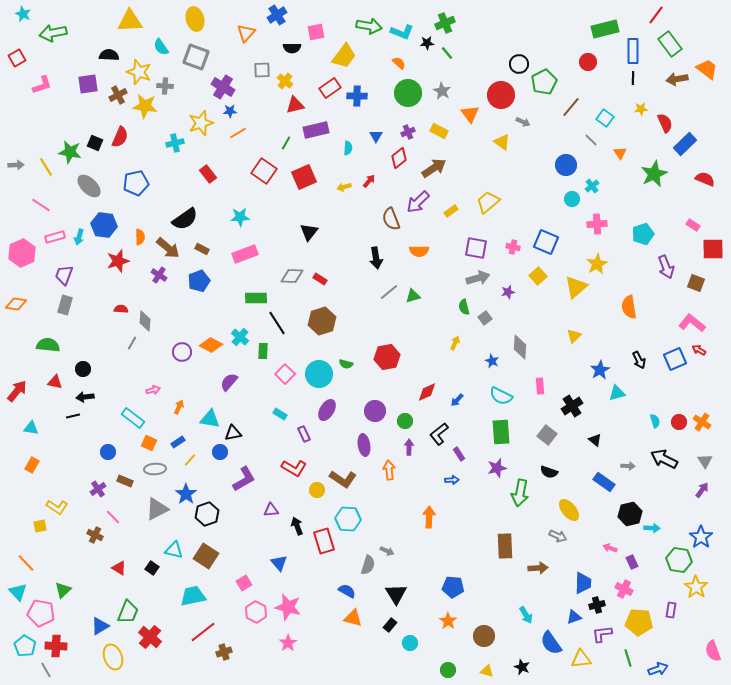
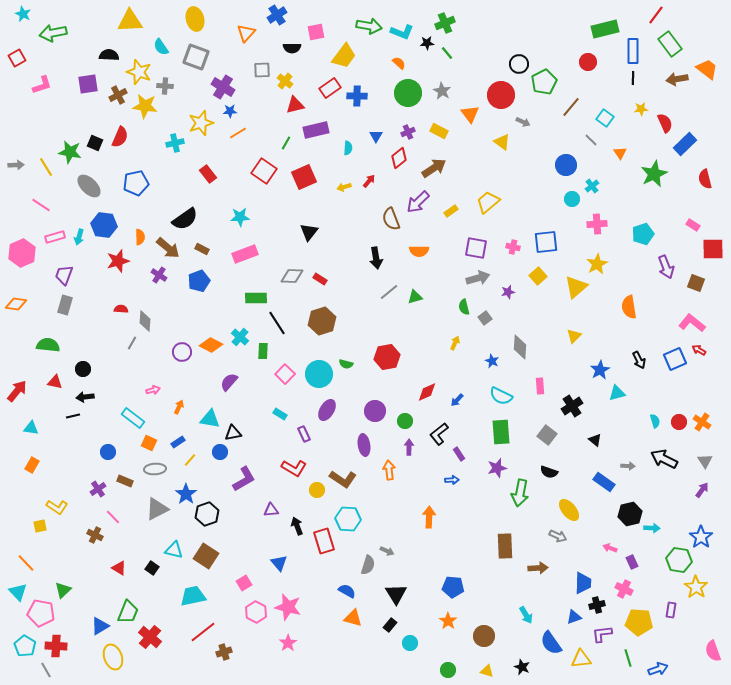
red semicircle at (705, 179): rotated 126 degrees counterclockwise
blue square at (546, 242): rotated 30 degrees counterclockwise
green triangle at (413, 296): moved 2 px right, 1 px down
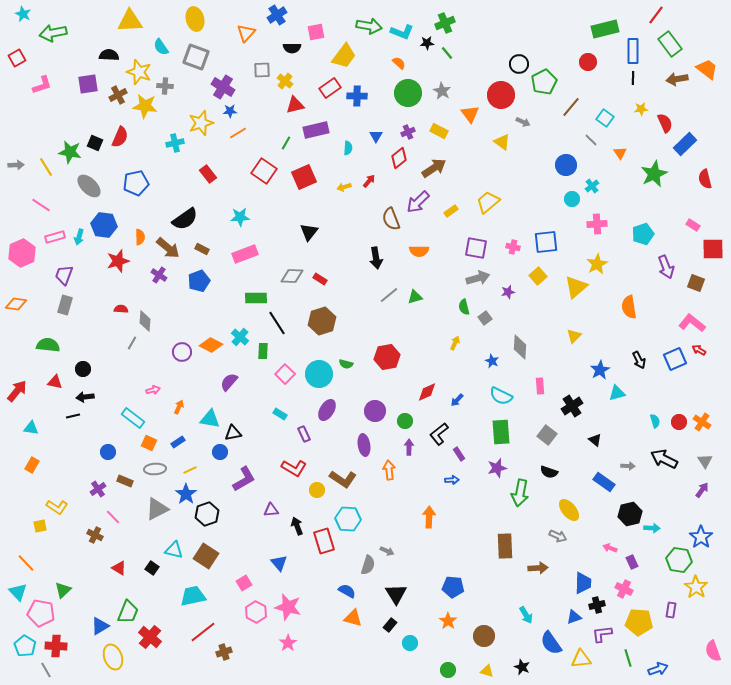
gray line at (389, 292): moved 3 px down
yellow line at (190, 460): moved 10 px down; rotated 24 degrees clockwise
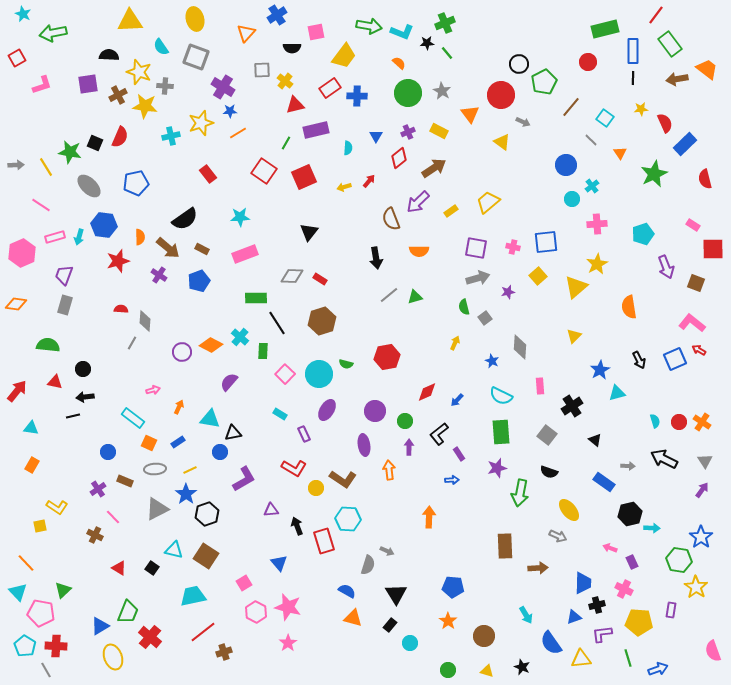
cyan cross at (175, 143): moved 4 px left, 7 px up
yellow circle at (317, 490): moved 1 px left, 2 px up
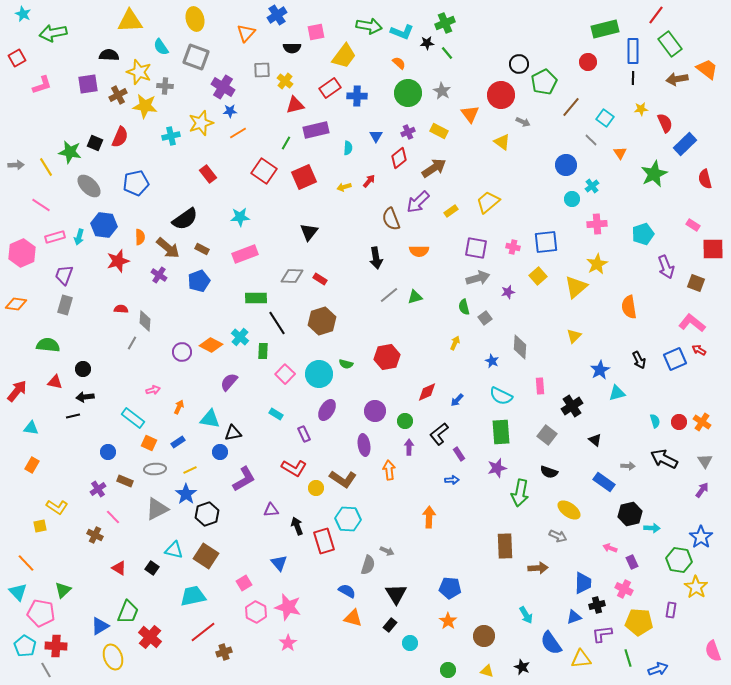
cyan rectangle at (280, 414): moved 4 px left
yellow ellipse at (569, 510): rotated 15 degrees counterclockwise
blue pentagon at (453, 587): moved 3 px left, 1 px down
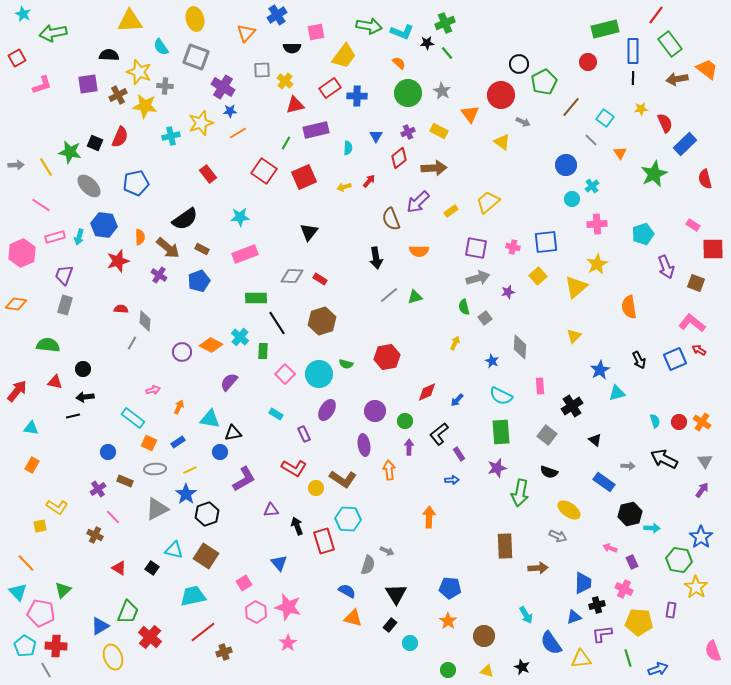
brown arrow at (434, 168): rotated 30 degrees clockwise
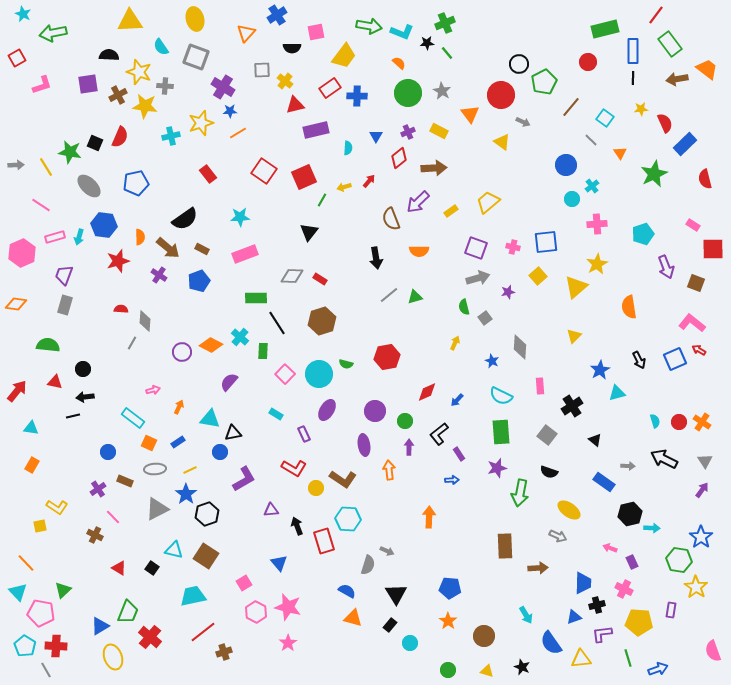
green line at (286, 143): moved 36 px right, 57 px down
purple square at (476, 248): rotated 10 degrees clockwise
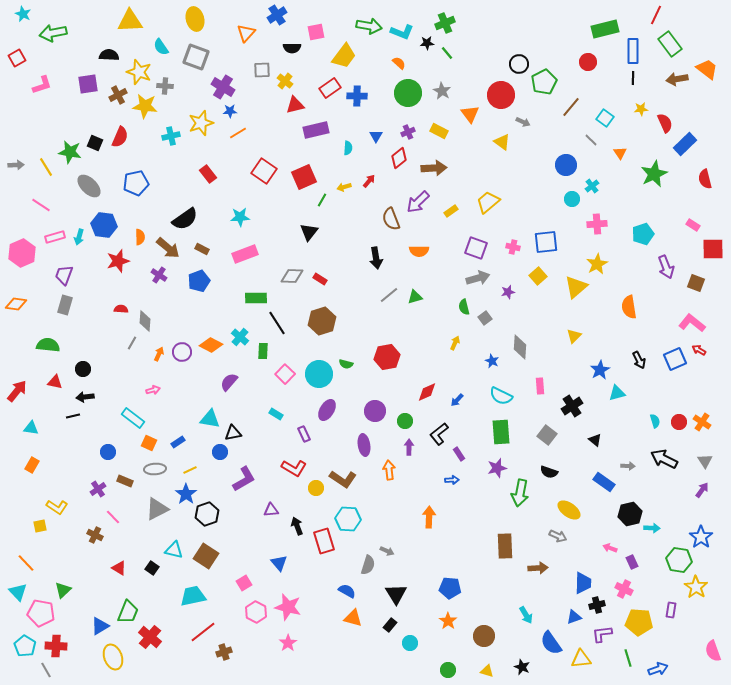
red line at (656, 15): rotated 12 degrees counterclockwise
orange arrow at (179, 407): moved 20 px left, 53 px up
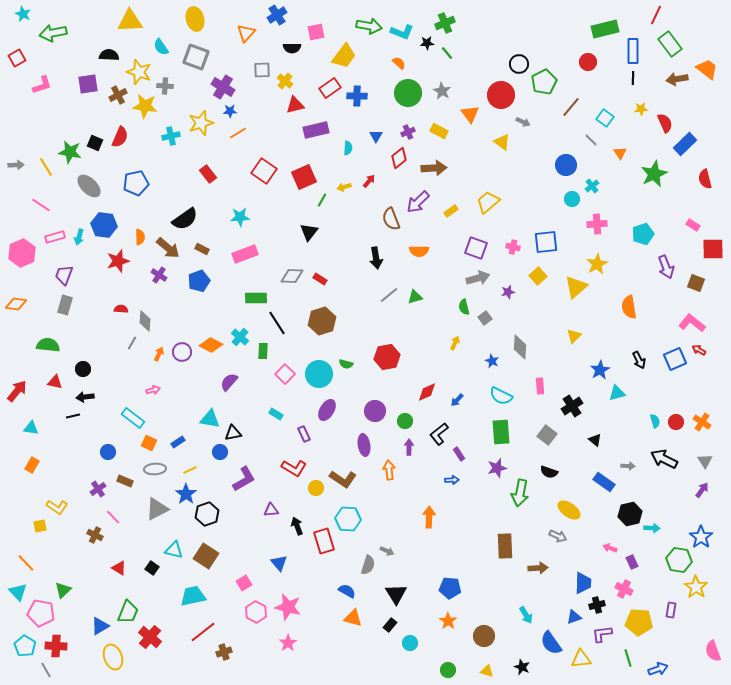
red circle at (679, 422): moved 3 px left
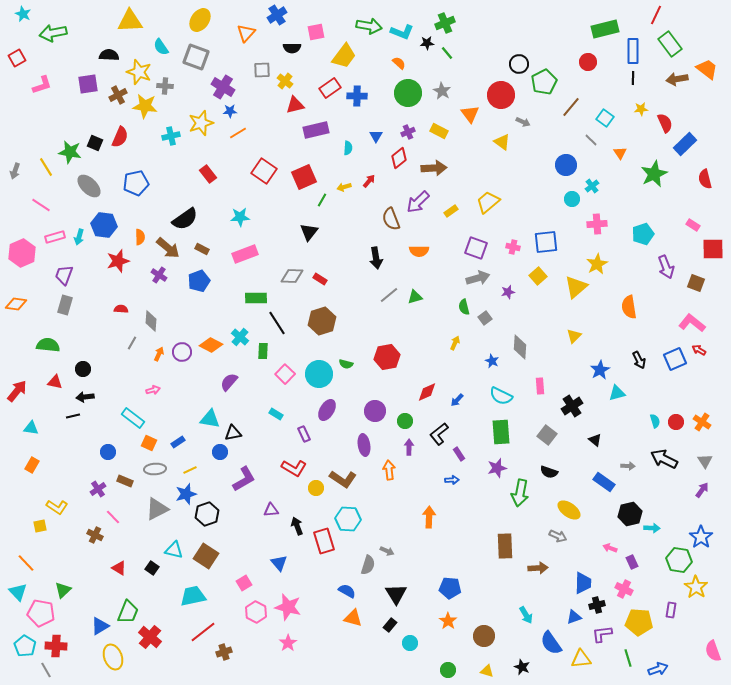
yellow ellipse at (195, 19): moved 5 px right, 1 px down; rotated 50 degrees clockwise
gray arrow at (16, 165): moved 1 px left, 6 px down; rotated 112 degrees clockwise
gray diamond at (145, 321): moved 6 px right
blue star at (186, 494): rotated 20 degrees clockwise
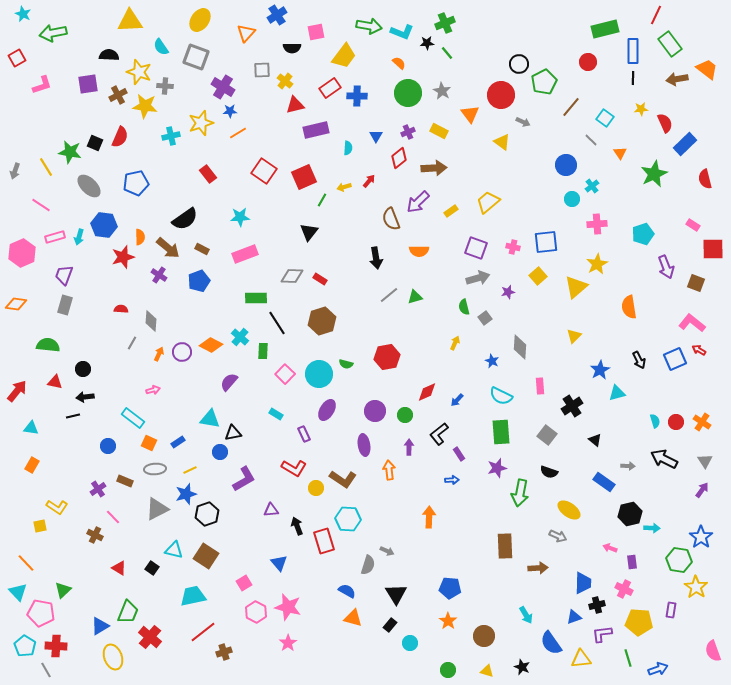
red star at (118, 261): moved 5 px right, 4 px up
green circle at (405, 421): moved 6 px up
blue circle at (108, 452): moved 6 px up
purple rectangle at (632, 562): rotated 16 degrees clockwise
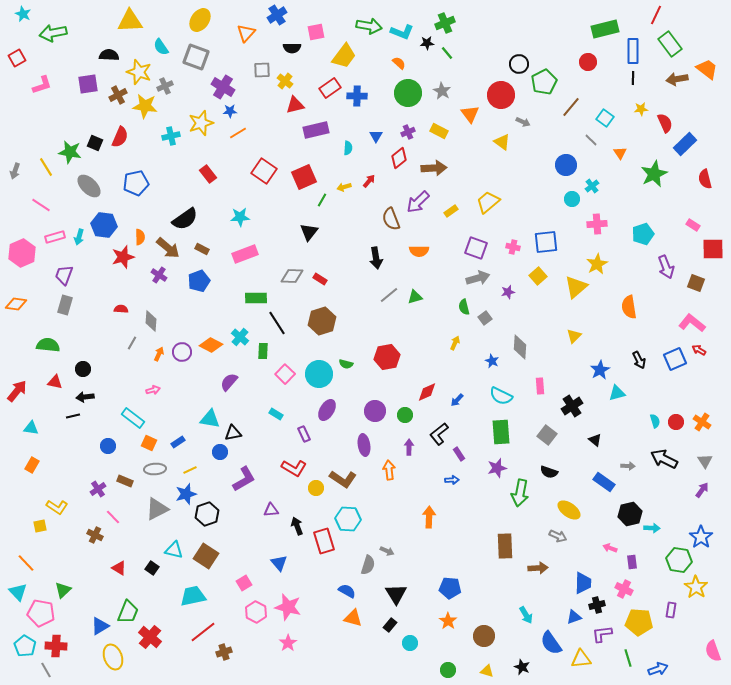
gray cross at (165, 86): rotated 28 degrees counterclockwise
